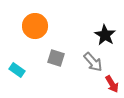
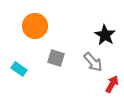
cyan rectangle: moved 2 px right, 1 px up
red arrow: rotated 120 degrees counterclockwise
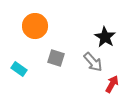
black star: moved 2 px down
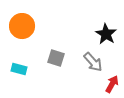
orange circle: moved 13 px left
black star: moved 1 px right, 3 px up
cyan rectangle: rotated 21 degrees counterclockwise
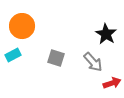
cyan rectangle: moved 6 px left, 14 px up; rotated 42 degrees counterclockwise
red arrow: moved 1 px up; rotated 42 degrees clockwise
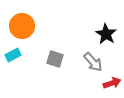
gray square: moved 1 px left, 1 px down
